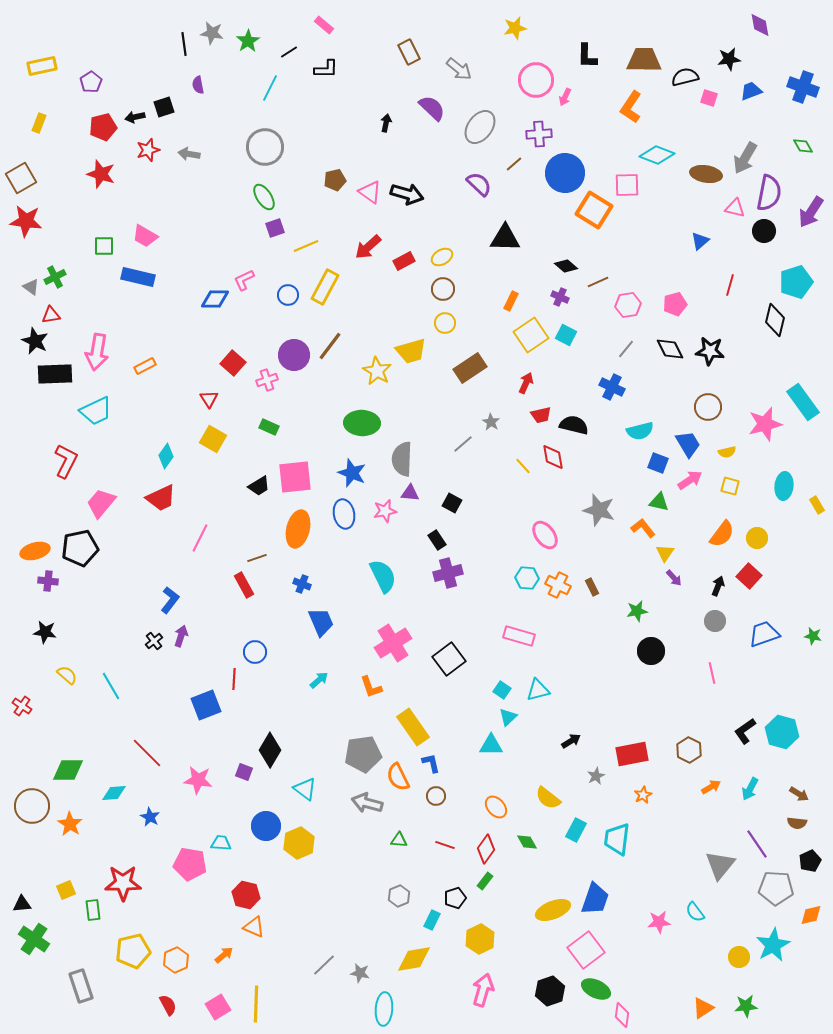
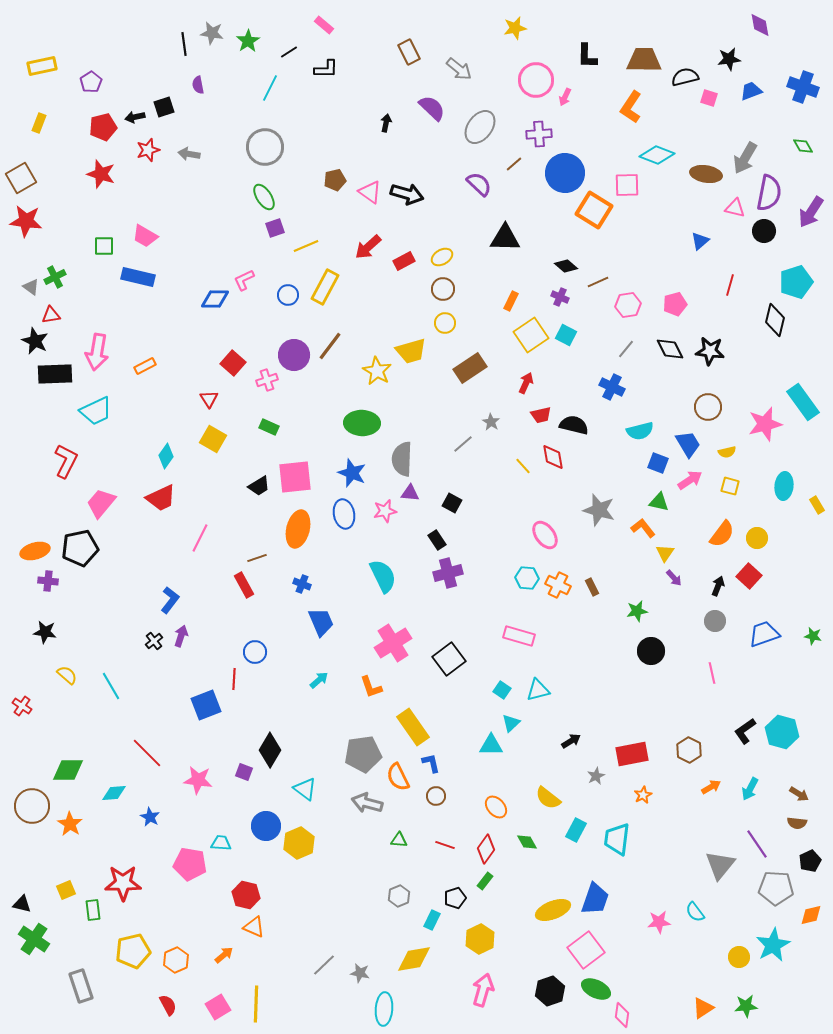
cyan triangle at (508, 717): moved 3 px right, 6 px down
black triangle at (22, 904): rotated 18 degrees clockwise
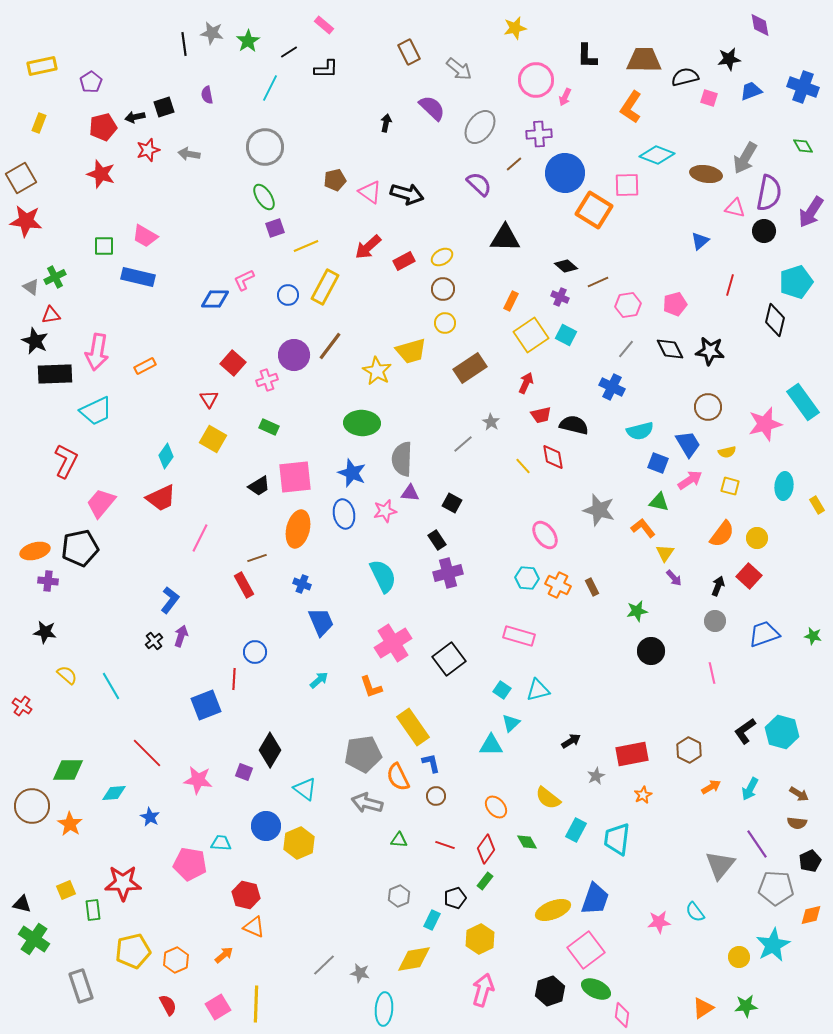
purple semicircle at (198, 85): moved 9 px right, 10 px down
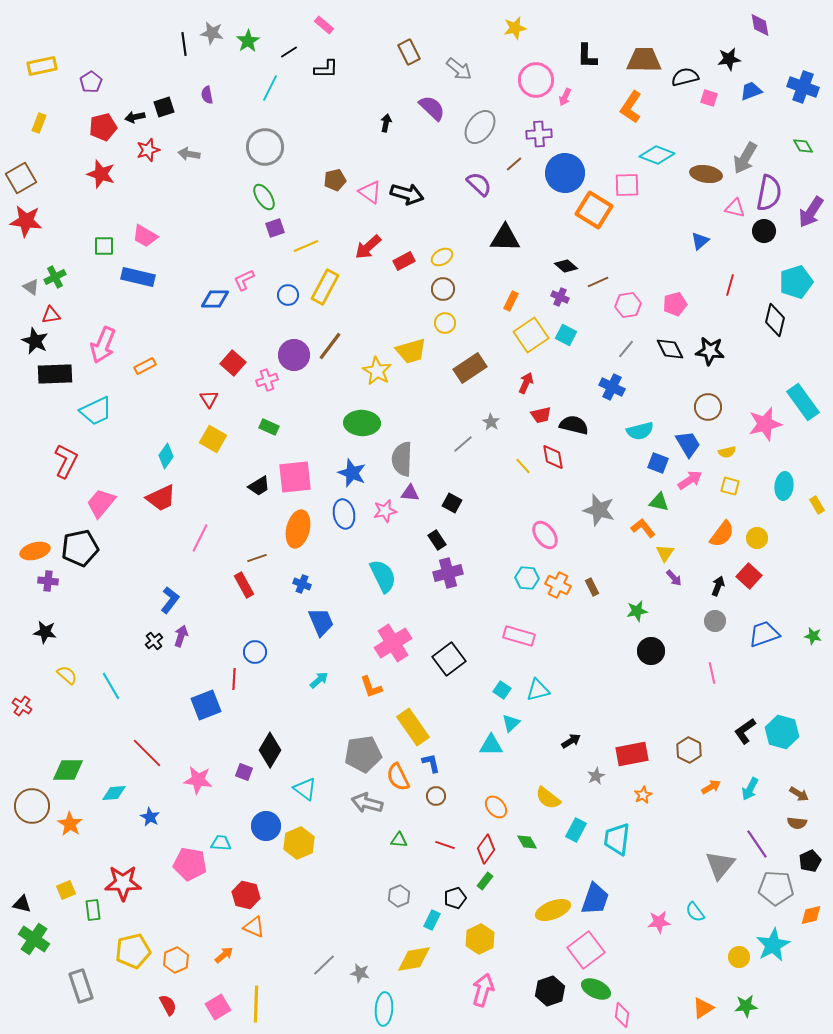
pink arrow at (97, 352): moved 6 px right, 7 px up; rotated 12 degrees clockwise
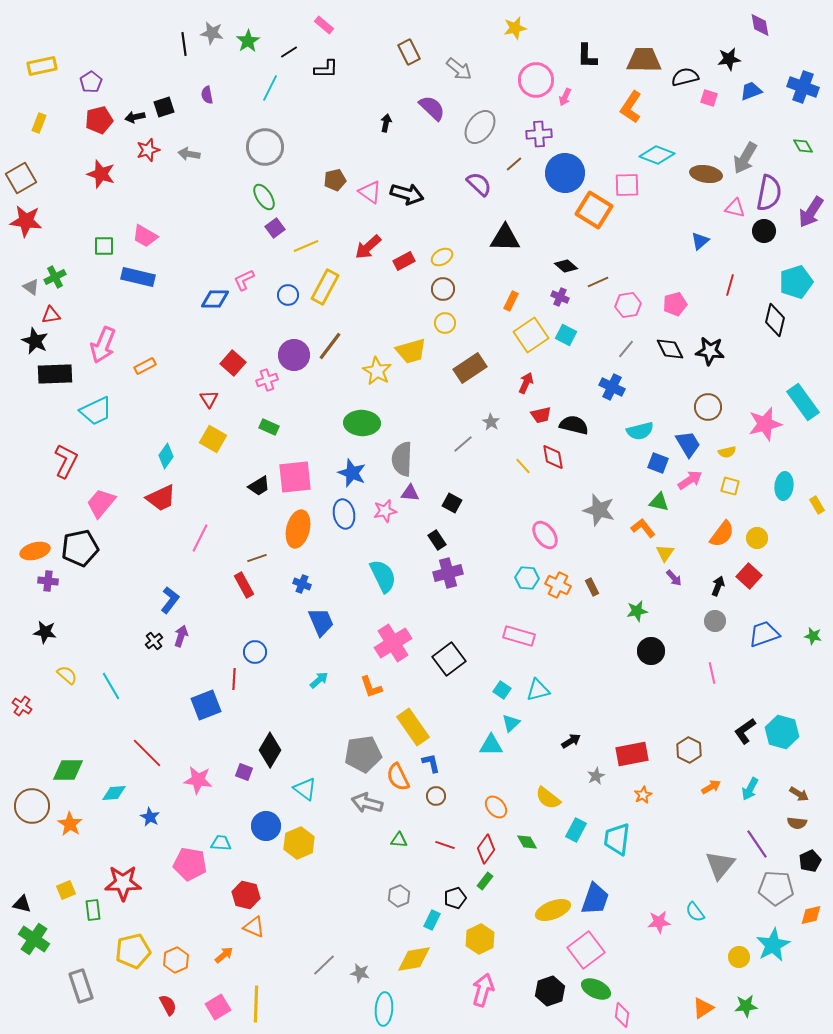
red pentagon at (103, 127): moved 4 px left, 7 px up
purple square at (275, 228): rotated 18 degrees counterclockwise
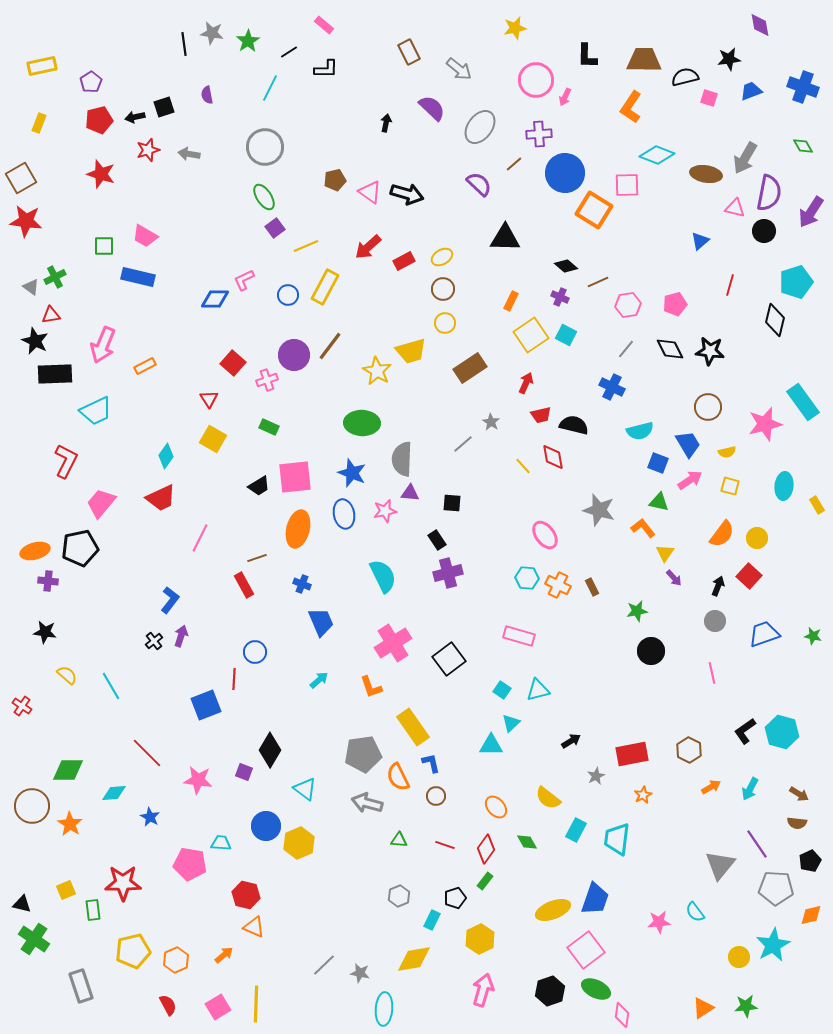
black square at (452, 503): rotated 24 degrees counterclockwise
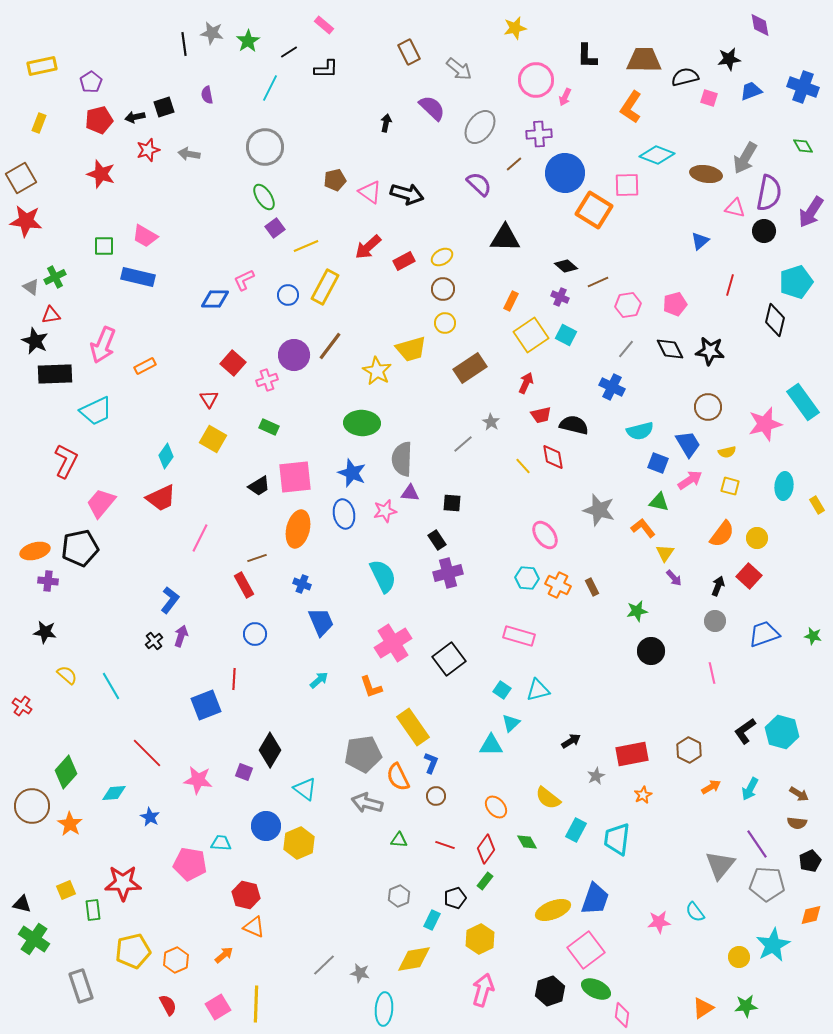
yellow trapezoid at (411, 351): moved 2 px up
blue circle at (255, 652): moved 18 px up
blue L-shape at (431, 763): rotated 35 degrees clockwise
green diamond at (68, 770): moved 2 px left, 2 px down; rotated 48 degrees counterclockwise
gray pentagon at (776, 888): moved 9 px left, 4 px up
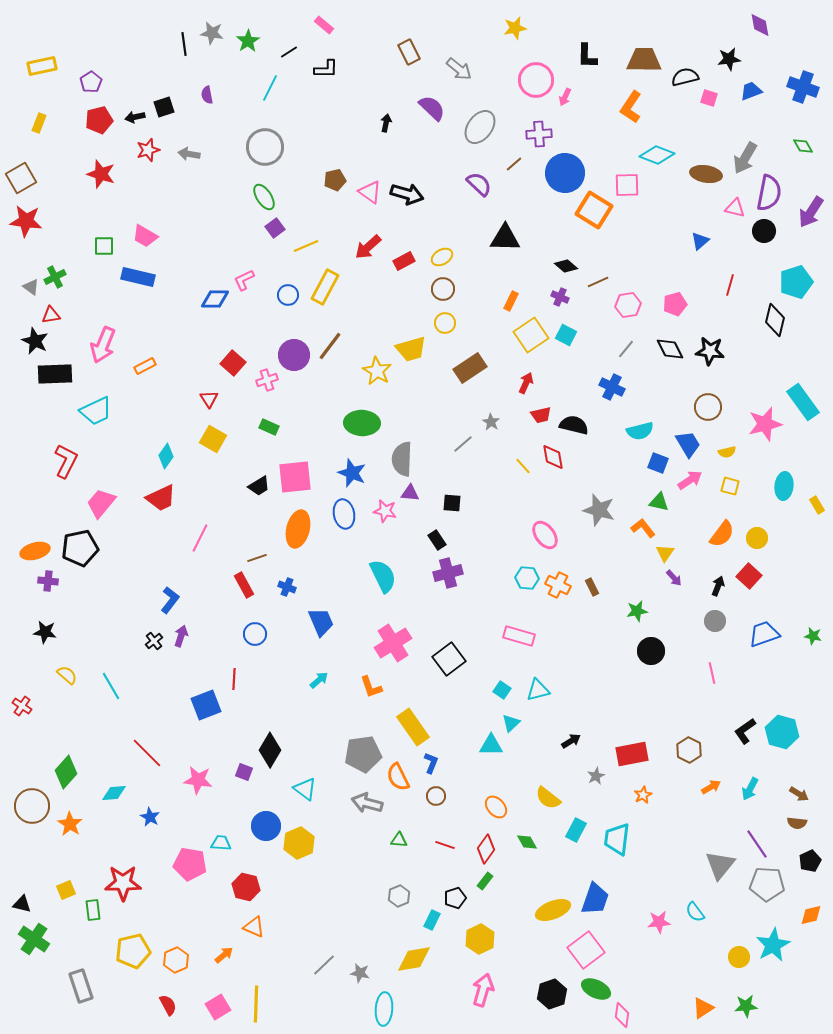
pink star at (385, 511): rotated 25 degrees clockwise
blue cross at (302, 584): moved 15 px left, 3 px down
red hexagon at (246, 895): moved 8 px up
black hexagon at (550, 991): moved 2 px right, 3 px down
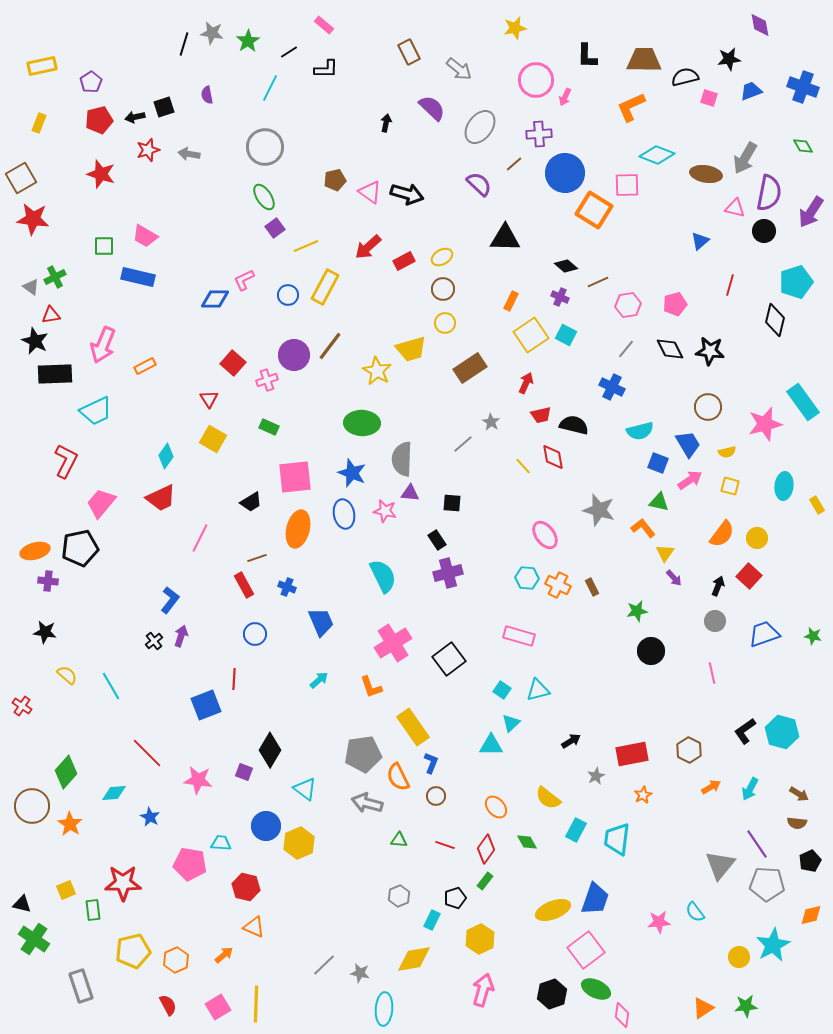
black line at (184, 44): rotated 25 degrees clockwise
orange L-shape at (631, 107): rotated 32 degrees clockwise
red star at (26, 221): moved 7 px right, 2 px up
black trapezoid at (259, 486): moved 8 px left, 16 px down
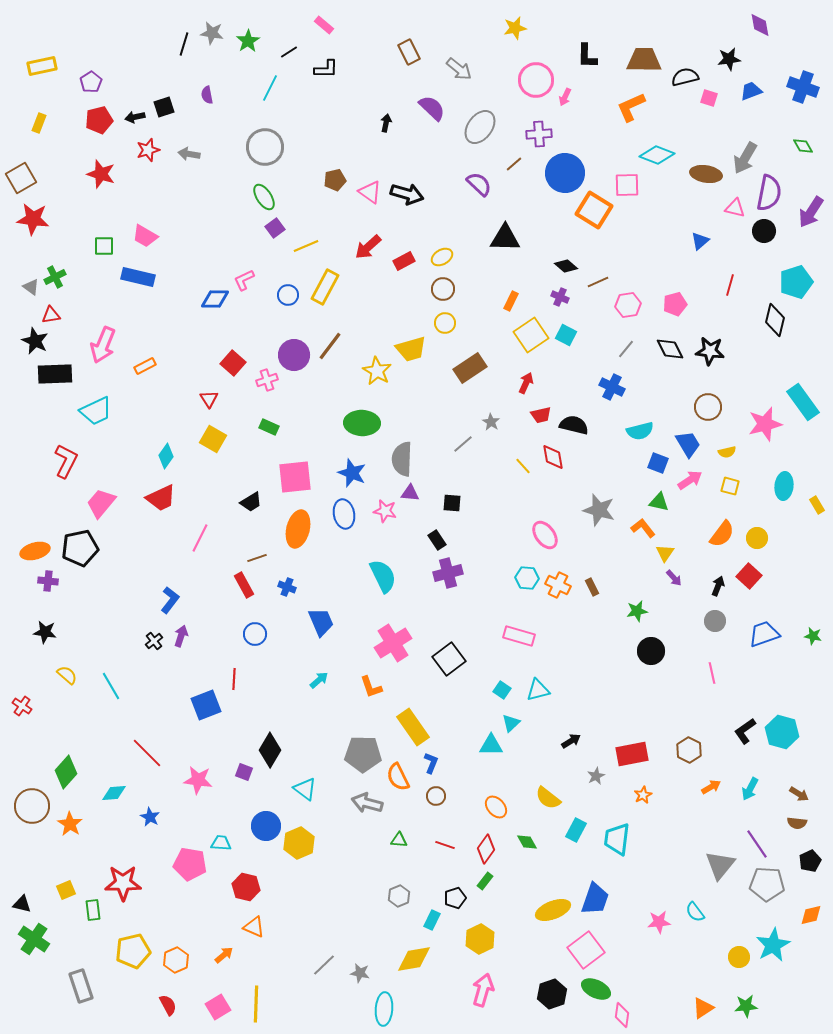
gray pentagon at (363, 754): rotated 9 degrees clockwise
